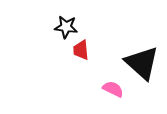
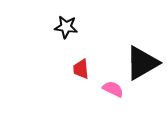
red trapezoid: moved 19 px down
black triangle: rotated 48 degrees clockwise
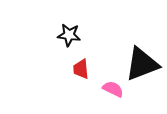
black star: moved 3 px right, 8 px down
black triangle: moved 1 px down; rotated 9 degrees clockwise
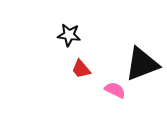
red trapezoid: rotated 35 degrees counterclockwise
pink semicircle: moved 2 px right, 1 px down
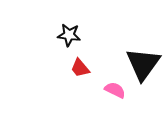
black triangle: moved 1 px right; rotated 33 degrees counterclockwise
red trapezoid: moved 1 px left, 1 px up
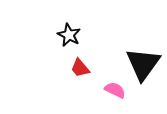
black star: rotated 20 degrees clockwise
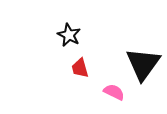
red trapezoid: rotated 25 degrees clockwise
pink semicircle: moved 1 px left, 2 px down
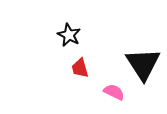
black triangle: rotated 9 degrees counterclockwise
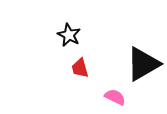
black triangle: rotated 33 degrees clockwise
pink semicircle: moved 1 px right, 5 px down
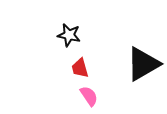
black star: rotated 15 degrees counterclockwise
pink semicircle: moved 26 px left, 1 px up; rotated 30 degrees clockwise
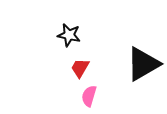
red trapezoid: rotated 45 degrees clockwise
pink semicircle: rotated 130 degrees counterclockwise
